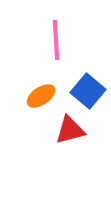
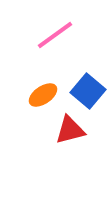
pink line: moved 1 px left, 5 px up; rotated 57 degrees clockwise
orange ellipse: moved 2 px right, 1 px up
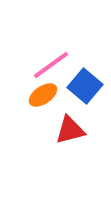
pink line: moved 4 px left, 30 px down
blue square: moved 3 px left, 5 px up
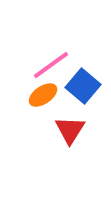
blue square: moved 2 px left
red triangle: rotated 44 degrees counterclockwise
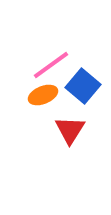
orange ellipse: rotated 12 degrees clockwise
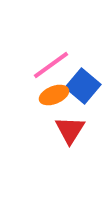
orange ellipse: moved 11 px right
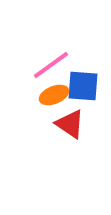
blue square: rotated 36 degrees counterclockwise
red triangle: moved 6 px up; rotated 28 degrees counterclockwise
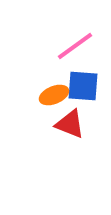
pink line: moved 24 px right, 19 px up
red triangle: rotated 12 degrees counterclockwise
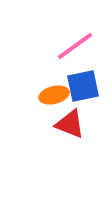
blue square: rotated 16 degrees counterclockwise
orange ellipse: rotated 8 degrees clockwise
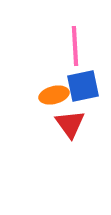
pink line: rotated 57 degrees counterclockwise
red triangle: rotated 32 degrees clockwise
